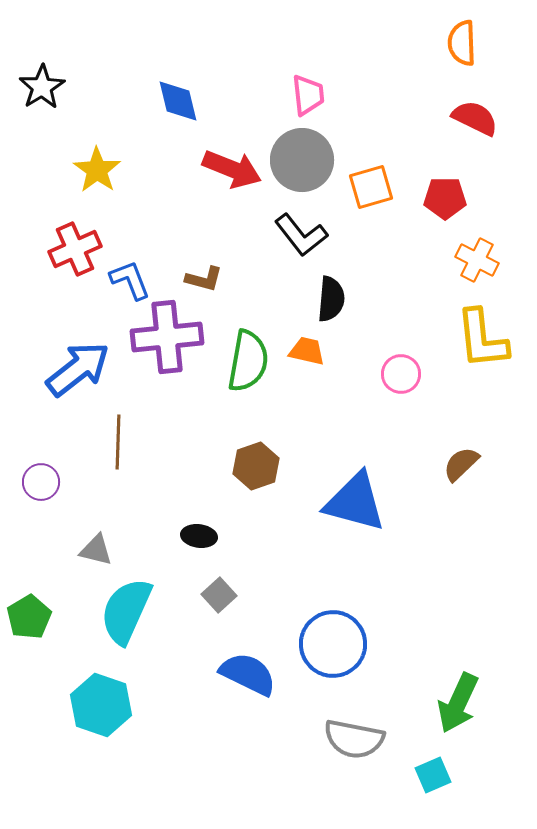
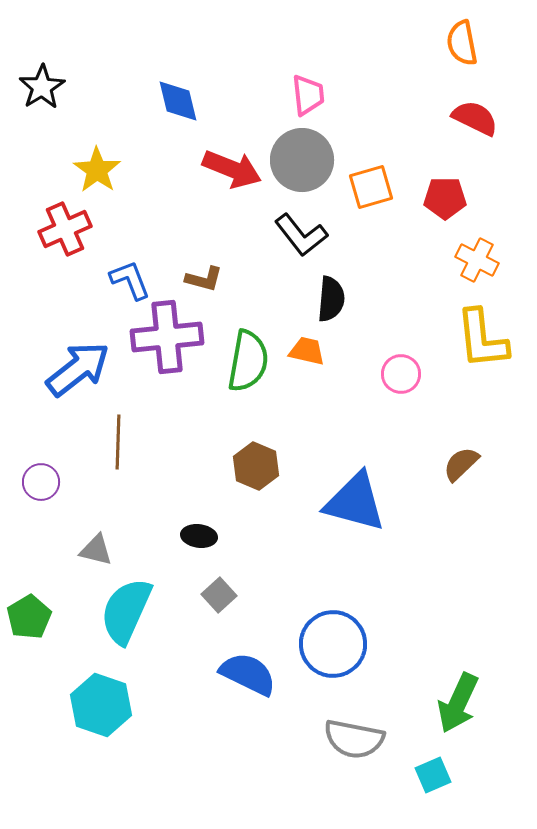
orange semicircle: rotated 9 degrees counterclockwise
red cross: moved 10 px left, 20 px up
brown hexagon: rotated 18 degrees counterclockwise
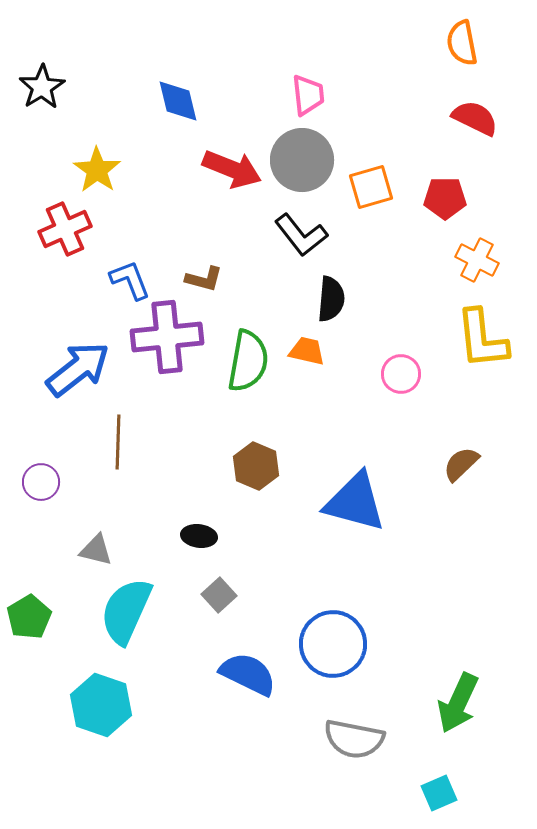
cyan square: moved 6 px right, 18 px down
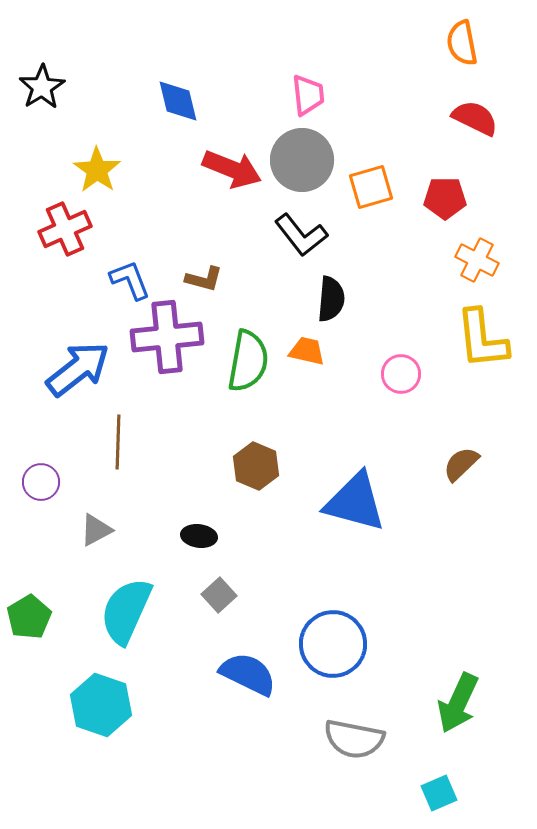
gray triangle: moved 20 px up; rotated 42 degrees counterclockwise
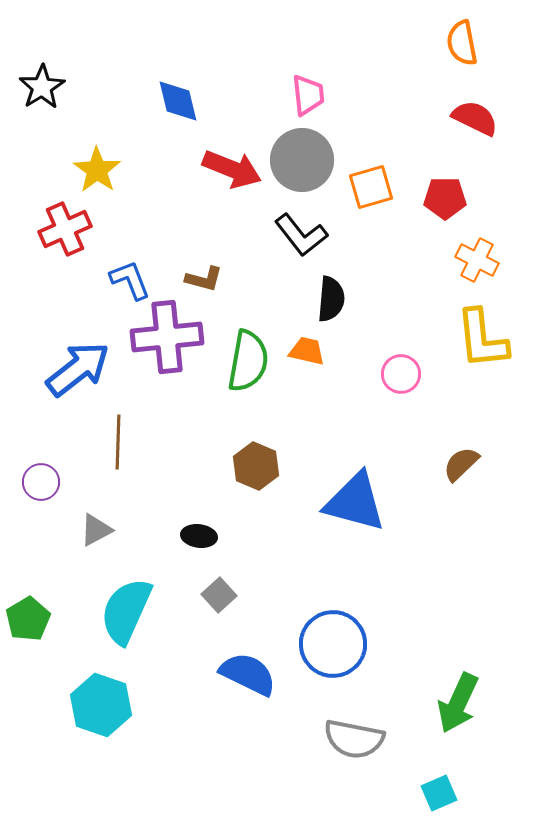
green pentagon: moved 1 px left, 2 px down
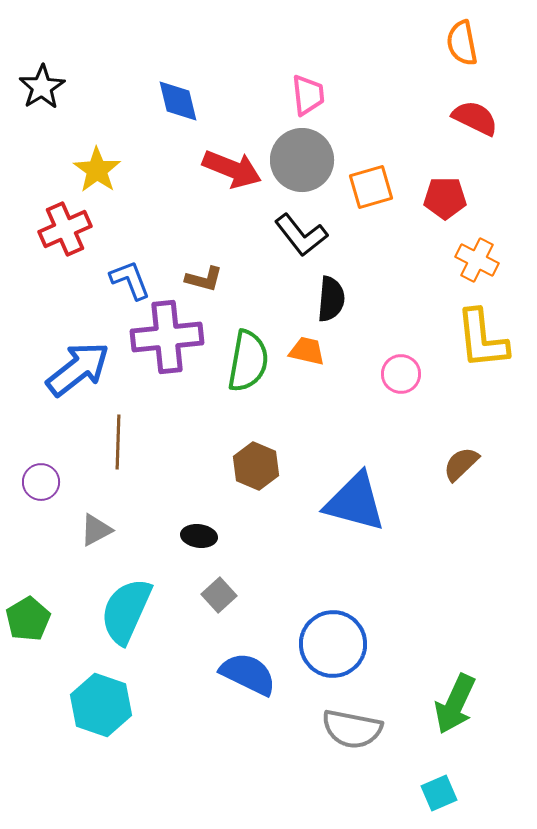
green arrow: moved 3 px left, 1 px down
gray semicircle: moved 2 px left, 10 px up
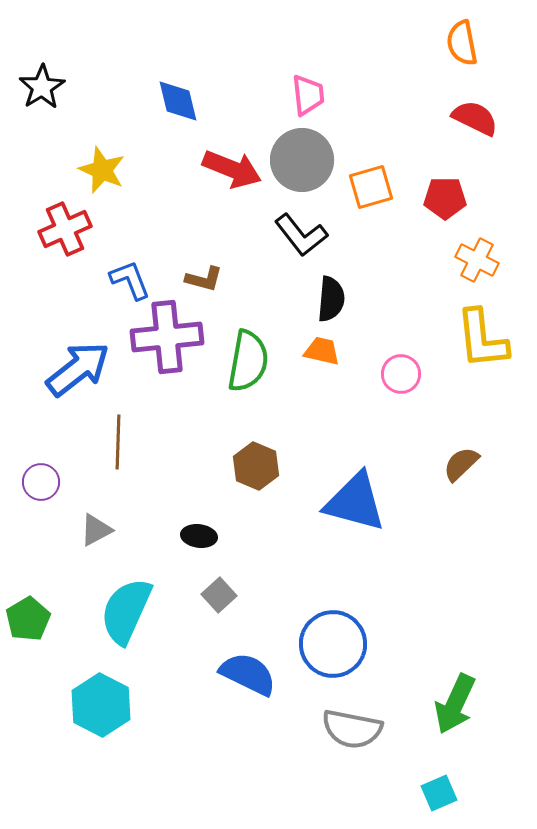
yellow star: moved 5 px right; rotated 12 degrees counterclockwise
orange trapezoid: moved 15 px right
cyan hexagon: rotated 8 degrees clockwise
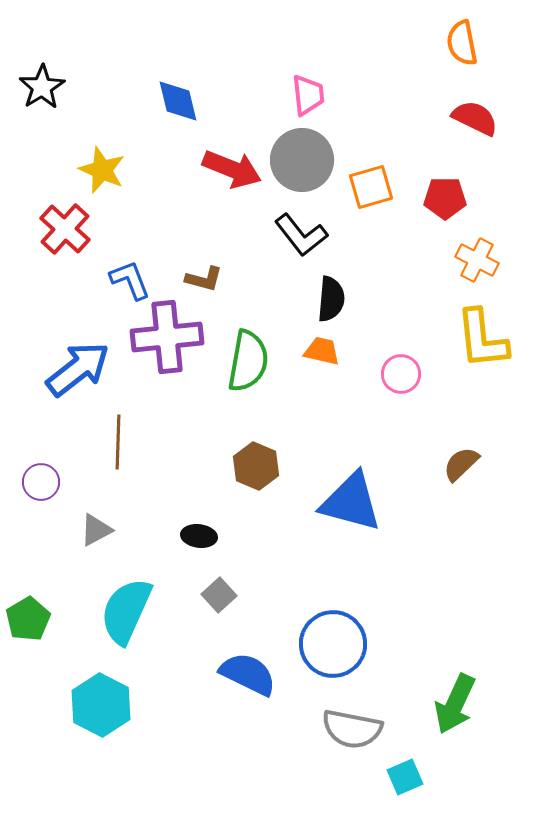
red cross: rotated 24 degrees counterclockwise
blue triangle: moved 4 px left
cyan square: moved 34 px left, 16 px up
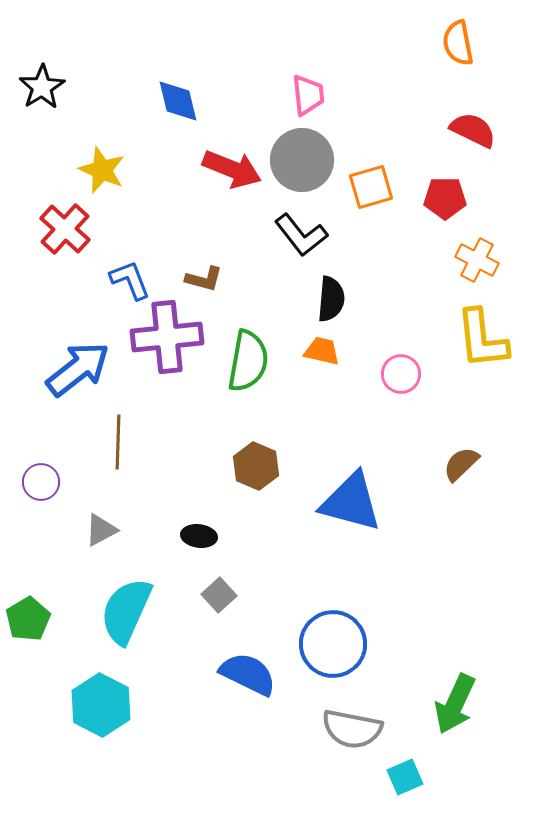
orange semicircle: moved 4 px left
red semicircle: moved 2 px left, 12 px down
gray triangle: moved 5 px right
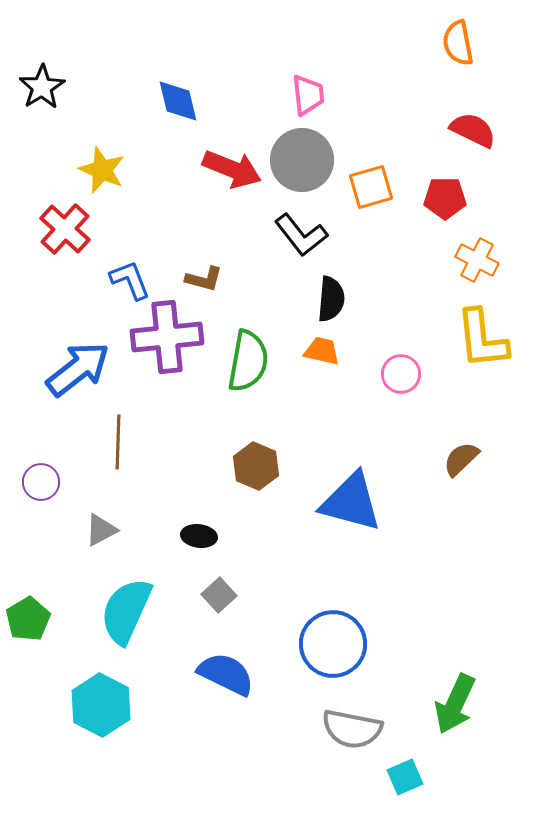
brown semicircle: moved 5 px up
blue semicircle: moved 22 px left
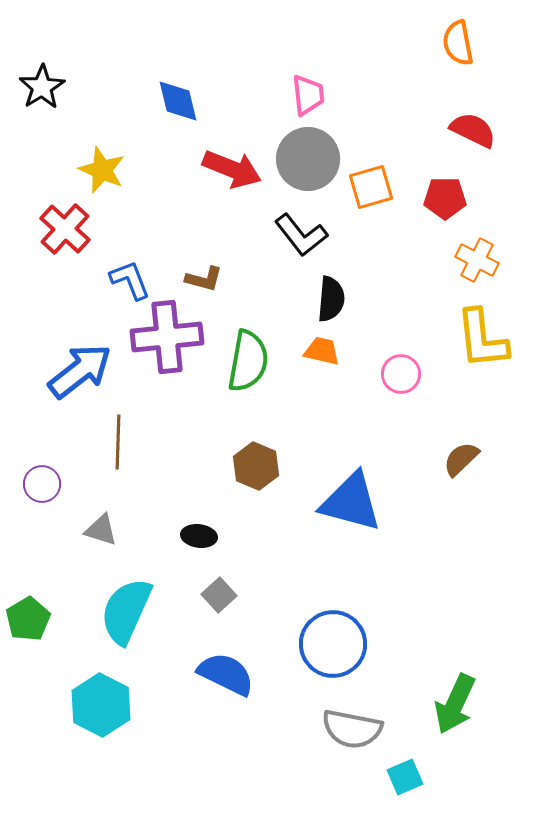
gray circle: moved 6 px right, 1 px up
blue arrow: moved 2 px right, 2 px down
purple circle: moved 1 px right, 2 px down
gray triangle: rotated 45 degrees clockwise
